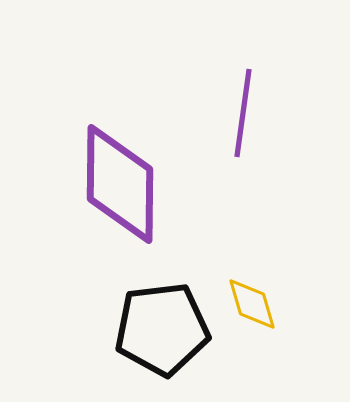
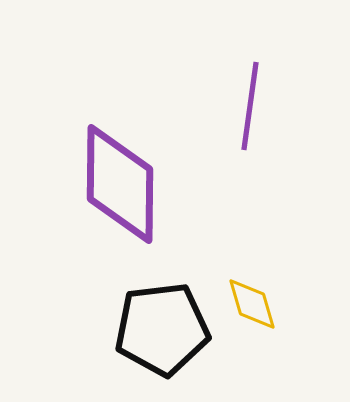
purple line: moved 7 px right, 7 px up
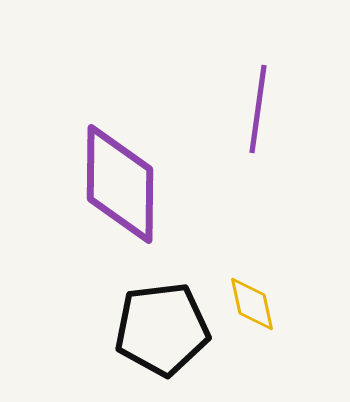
purple line: moved 8 px right, 3 px down
yellow diamond: rotated 4 degrees clockwise
